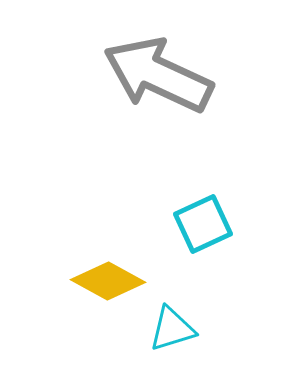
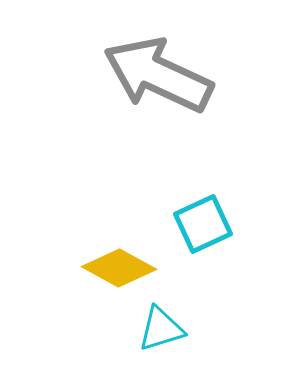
yellow diamond: moved 11 px right, 13 px up
cyan triangle: moved 11 px left
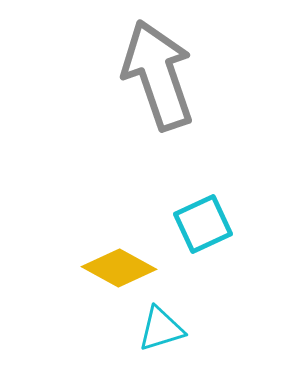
gray arrow: rotated 46 degrees clockwise
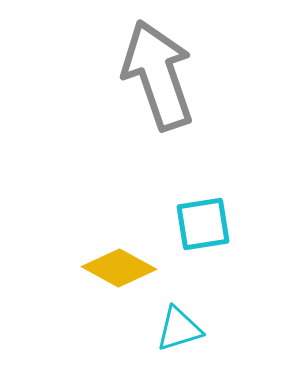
cyan square: rotated 16 degrees clockwise
cyan triangle: moved 18 px right
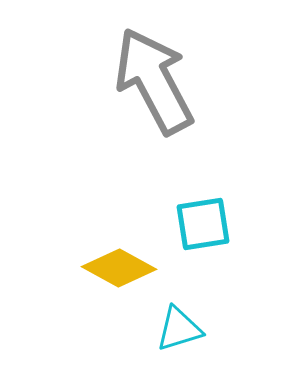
gray arrow: moved 4 px left, 6 px down; rotated 9 degrees counterclockwise
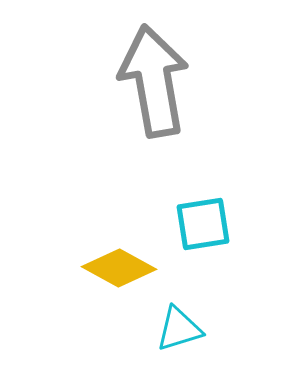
gray arrow: rotated 18 degrees clockwise
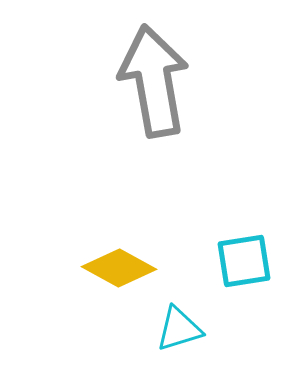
cyan square: moved 41 px right, 37 px down
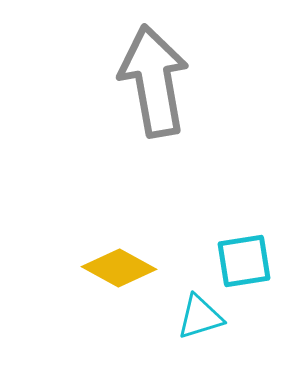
cyan triangle: moved 21 px right, 12 px up
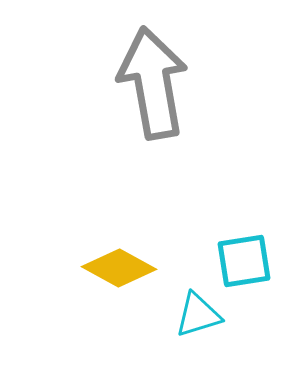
gray arrow: moved 1 px left, 2 px down
cyan triangle: moved 2 px left, 2 px up
